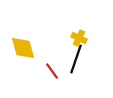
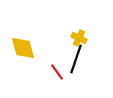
red line: moved 5 px right, 1 px down
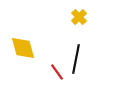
yellow cross: moved 21 px up; rotated 21 degrees clockwise
black line: rotated 8 degrees counterclockwise
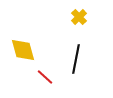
yellow diamond: moved 2 px down
red line: moved 12 px left, 5 px down; rotated 12 degrees counterclockwise
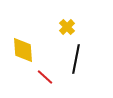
yellow cross: moved 12 px left, 10 px down
yellow diamond: rotated 12 degrees clockwise
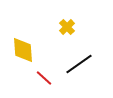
black line: moved 3 px right, 5 px down; rotated 44 degrees clockwise
red line: moved 1 px left, 1 px down
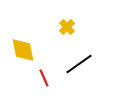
yellow diamond: rotated 8 degrees counterclockwise
red line: rotated 24 degrees clockwise
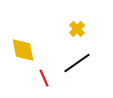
yellow cross: moved 10 px right, 2 px down
black line: moved 2 px left, 1 px up
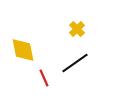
black line: moved 2 px left
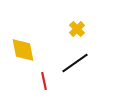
red line: moved 3 px down; rotated 12 degrees clockwise
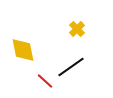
black line: moved 4 px left, 4 px down
red line: moved 1 px right; rotated 36 degrees counterclockwise
